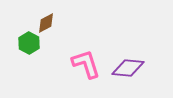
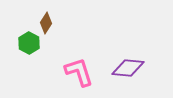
brown diamond: rotated 30 degrees counterclockwise
pink L-shape: moved 7 px left, 8 px down
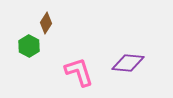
green hexagon: moved 3 px down
purple diamond: moved 5 px up
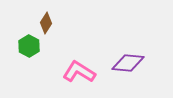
pink L-shape: rotated 40 degrees counterclockwise
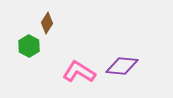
brown diamond: moved 1 px right
purple diamond: moved 6 px left, 3 px down
